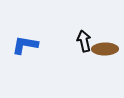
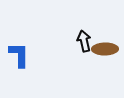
blue L-shape: moved 6 px left, 10 px down; rotated 80 degrees clockwise
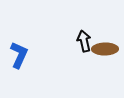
blue L-shape: rotated 24 degrees clockwise
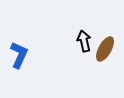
brown ellipse: rotated 60 degrees counterclockwise
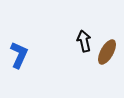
brown ellipse: moved 2 px right, 3 px down
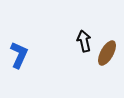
brown ellipse: moved 1 px down
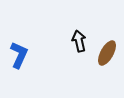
black arrow: moved 5 px left
